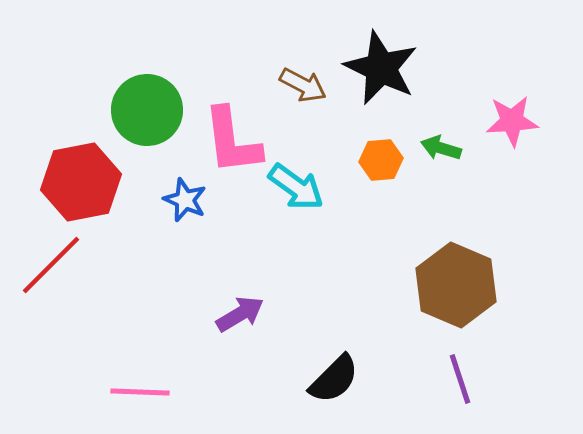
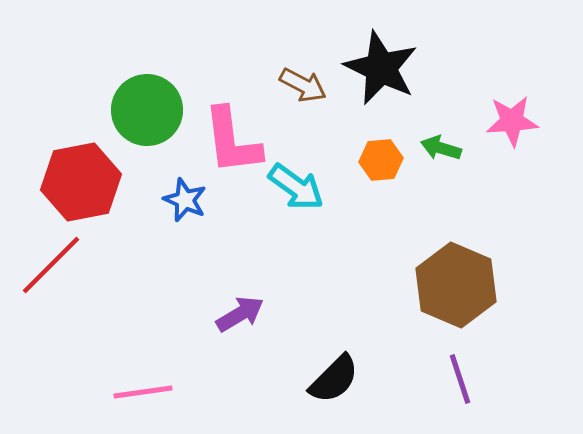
pink line: moved 3 px right; rotated 10 degrees counterclockwise
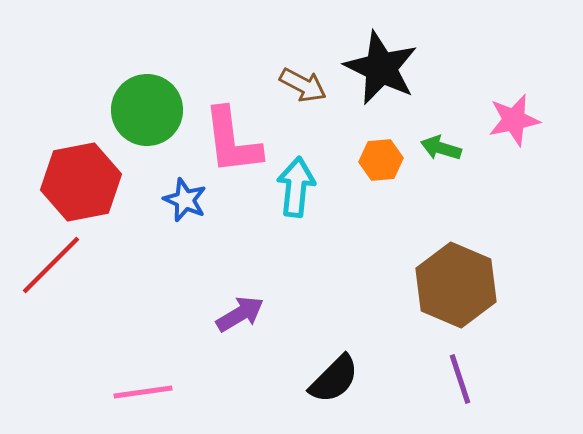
pink star: moved 2 px right, 1 px up; rotated 8 degrees counterclockwise
cyan arrow: rotated 120 degrees counterclockwise
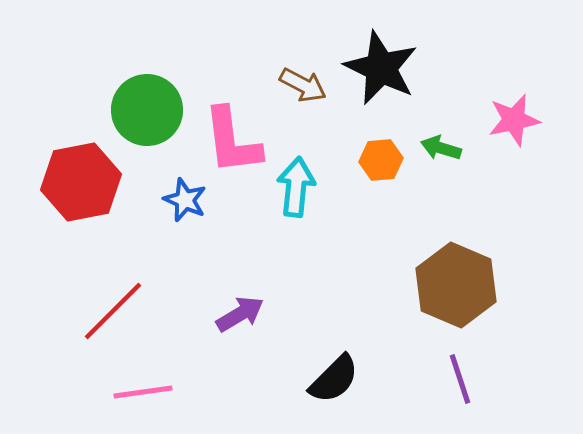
red line: moved 62 px right, 46 px down
